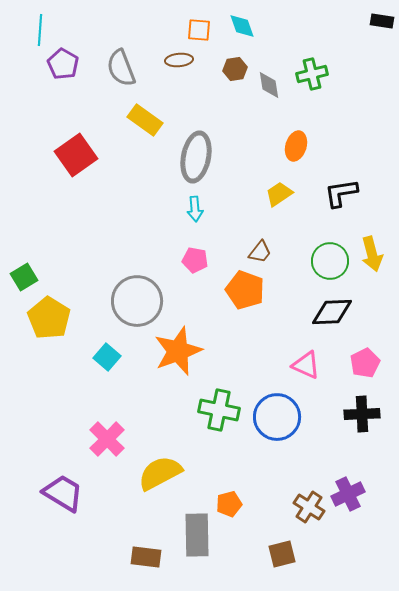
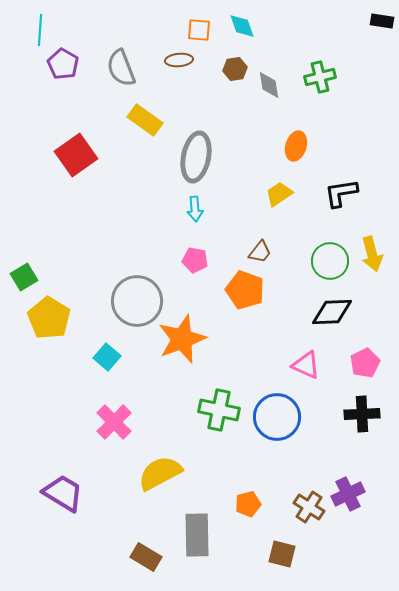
green cross at (312, 74): moved 8 px right, 3 px down
orange star at (178, 351): moved 4 px right, 12 px up
pink cross at (107, 439): moved 7 px right, 17 px up
orange pentagon at (229, 504): moved 19 px right
brown square at (282, 554): rotated 28 degrees clockwise
brown rectangle at (146, 557): rotated 24 degrees clockwise
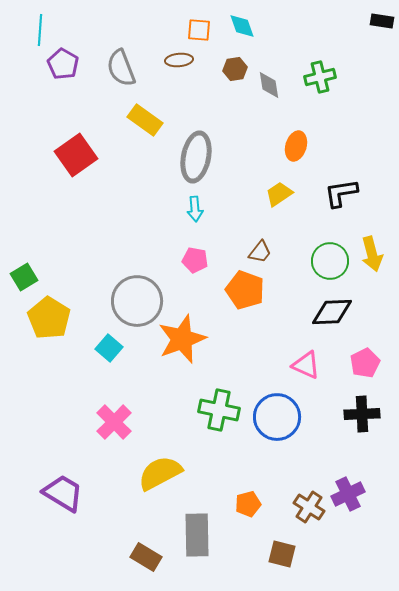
cyan square at (107, 357): moved 2 px right, 9 px up
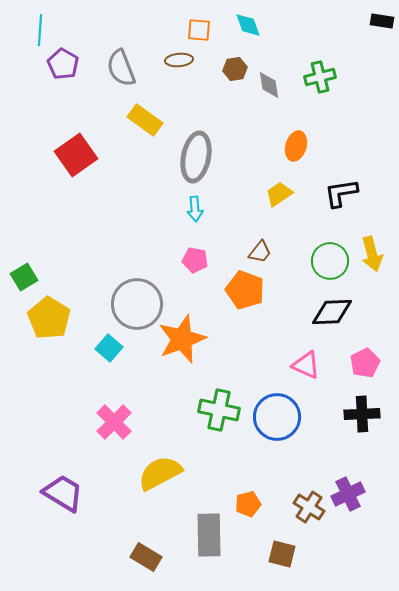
cyan diamond at (242, 26): moved 6 px right, 1 px up
gray circle at (137, 301): moved 3 px down
gray rectangle at (197, 535): moved 12 px right
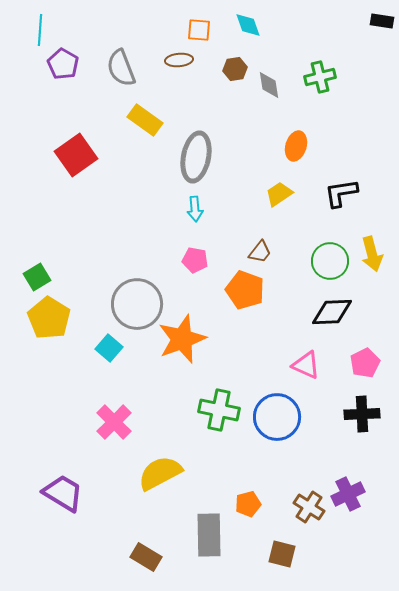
green square at (24, 277): moved 13 px right
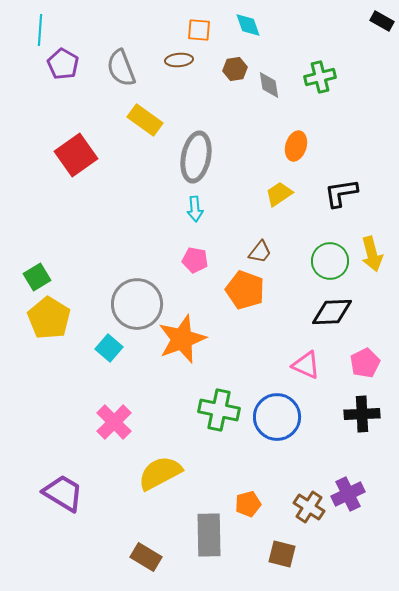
black rectangle at (382, 21): rotated 20 degrees clockwise
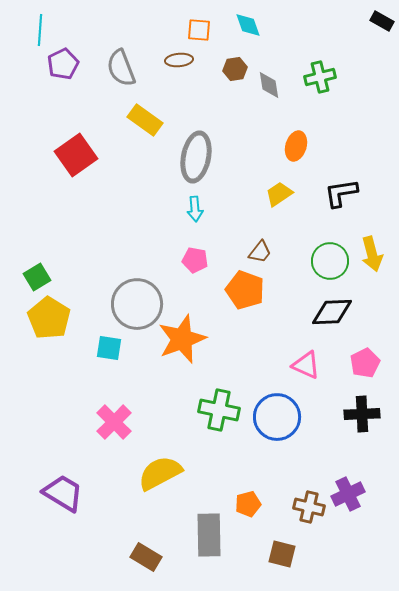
purple pentagon at (63, 64): rotated 16 degrees clockwise
cyan square at (109, 348): rotated 32 degrees counterclockwise
brown cross at (309, 507): rotated 20 degrees counterclockwise
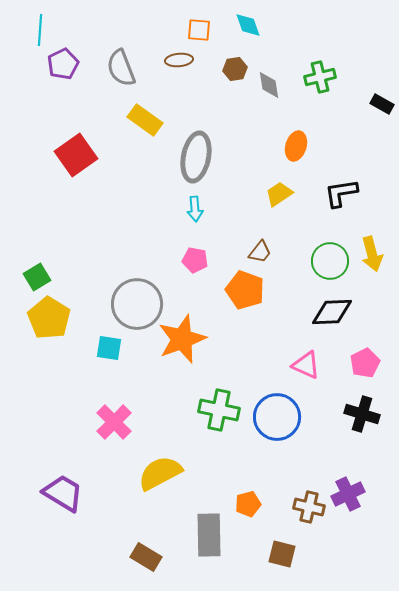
black rectangle at (382, 21): moved 83 px down
black cross at (362, 414): rotated 20 degrees clockwise
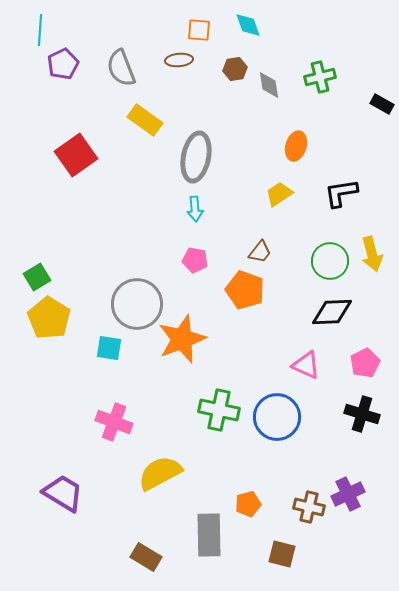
pink cross at (114, 422): rotated 24 degrees counterclockwise
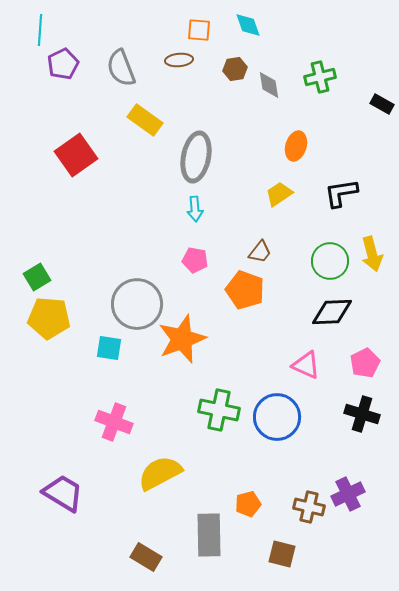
yellow pentagon at (49, 318): rotated 27 degrees counterclockwise
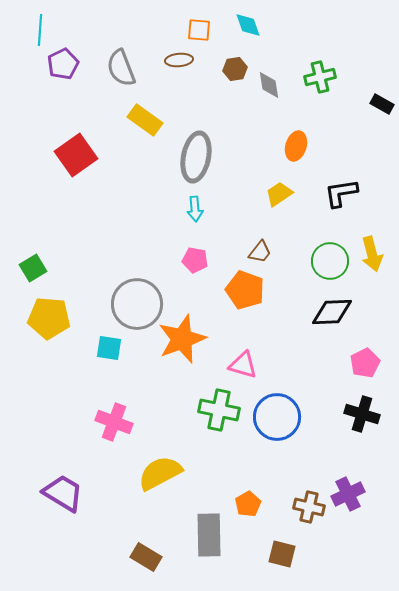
green square at (37, 277): moved 4 px left, 9 px up
pink triangle at (306, 365): moved 63 px left; rotated 8 degrees counterclockwise
orange pentagon at (248, 504): rotated 15 degrees counterclockwise
